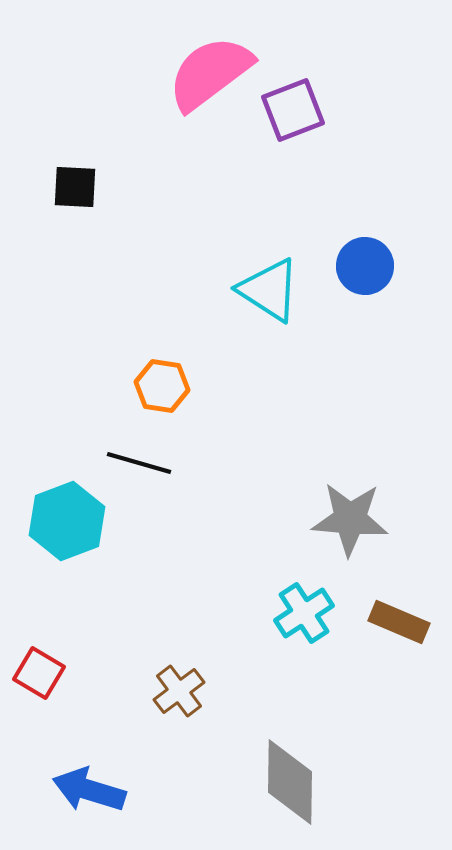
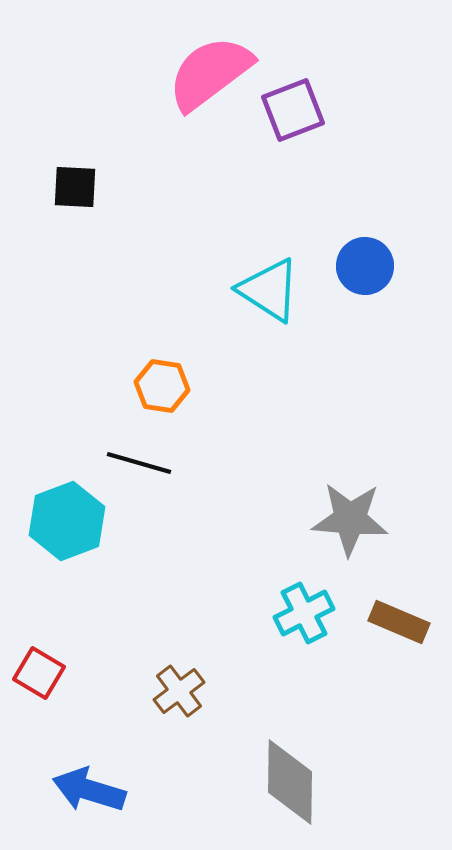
cyan cross: rotated 6 degrees clockwise
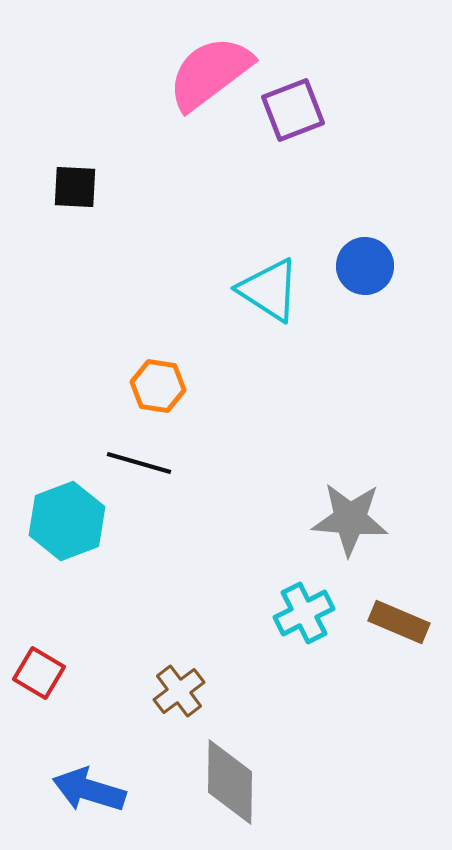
orange hexagon: moved 4 px left
gray diamond: moved 60 px left
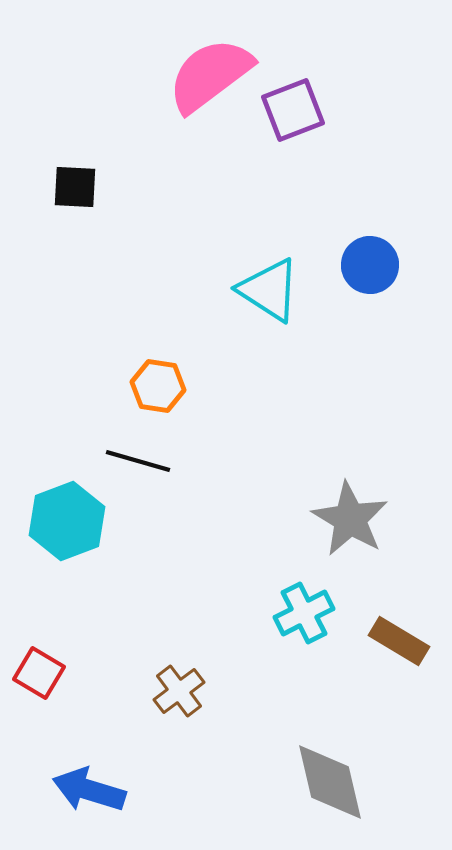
pink semicircle: moved 2 px down
blue circle: moved 5 px right, 1 px up
black line: moved 1 px left, 2 px up
gray star: rotated 26 degrees clockwise
brown rectangle: moved 19 px down; rotated 8 degrees clockwise
gray diamond: moved 100 px right; rotated 14 degrees counterclockwise
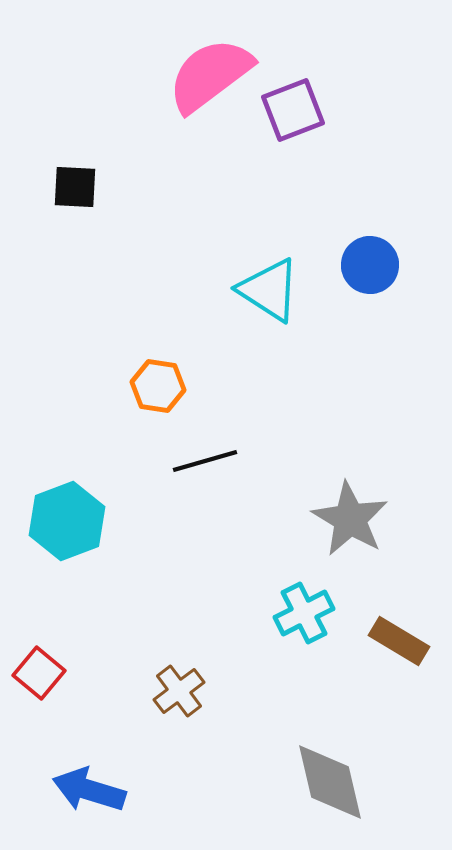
black line: moved 67 px right; rotated 32 degrees counterclockwise
red square: rotated 9 degrees clockwise
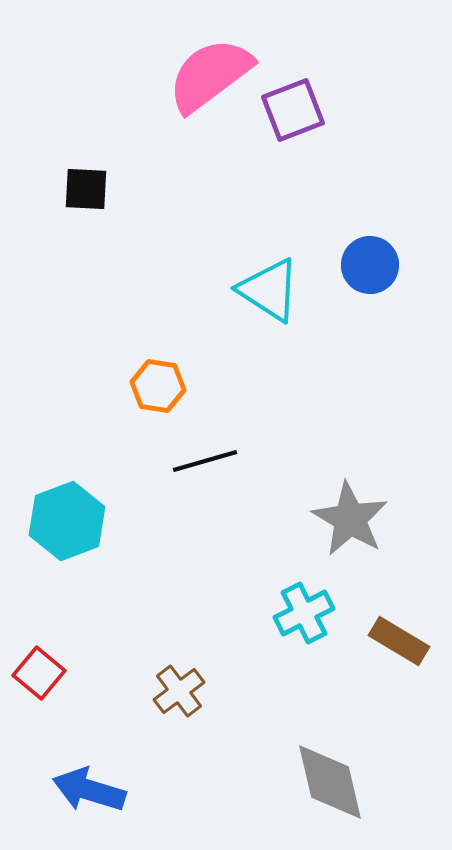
black square: moved 11 px right, 2 px down
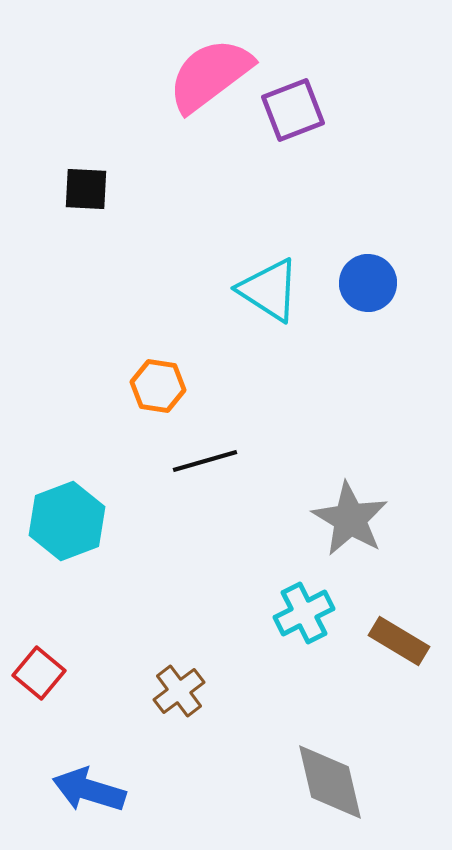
blue circle: moved 2 px left, 18 px down
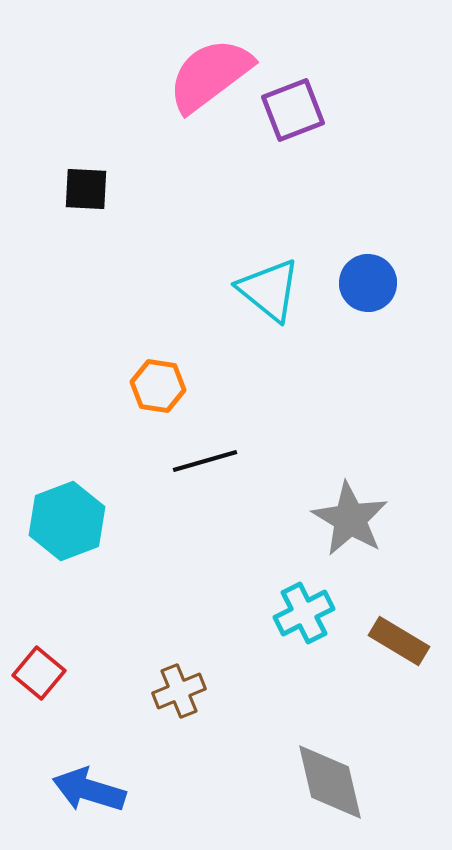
cyan triangle: rotated 6 degrees clockwise
brown cross: rotated 15 degrees clockwise
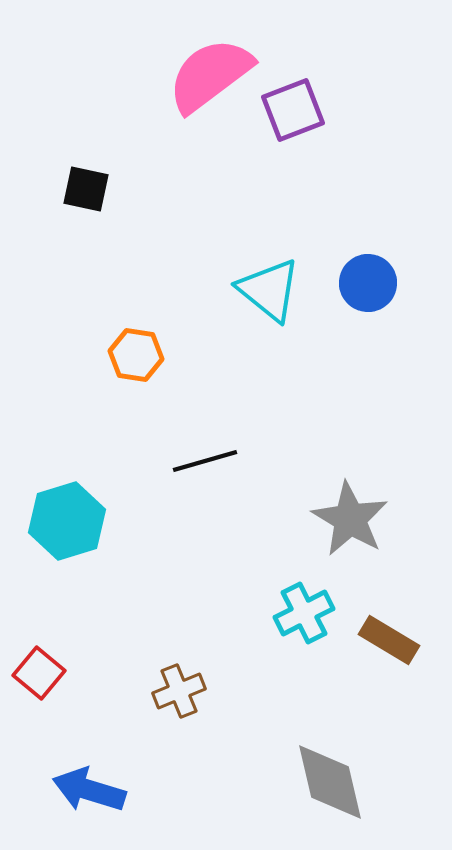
black square: rotated 9 degrees clockwise
orange hexagon: moved 22 px left, 31 px up
cyan hexagon: rotated 4 degrees clockwise
brown rectangle: moved 10 px left, 1 px up
